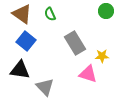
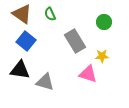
green circle: moved 2 px left, 11 px down
gray rectangle: moved 2 px up
gray triangle: moved 5 px up; rotated 30 degrees counterclockwise
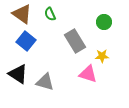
black triangle: moved 2 px left, 4 px down; rotated 25 degrees clockwise
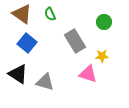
blue square: moved 1 px right, 2 px down
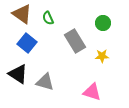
green semicircle: moved 2 px left, 4 px down
green circle: moved 1 px left, 1 px down
pink triangle: moved 4 px right, 18 px down
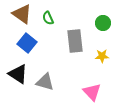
gray rectangle: rotated 25 degrees clockwise
pink triangle: rotated 30 degrees clockwise
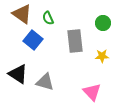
blue square: moved 6 px right, 3 px up
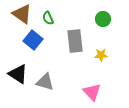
green circle: moved 4 px up
yellow star: moved 1 px left, 1 px up
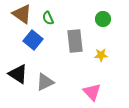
gray triangle: rotated 42 degrees counterclockwise
